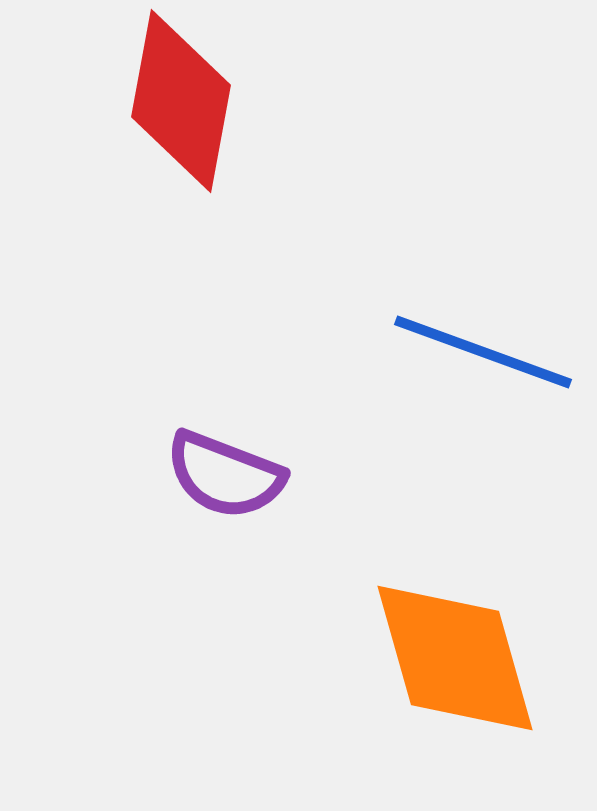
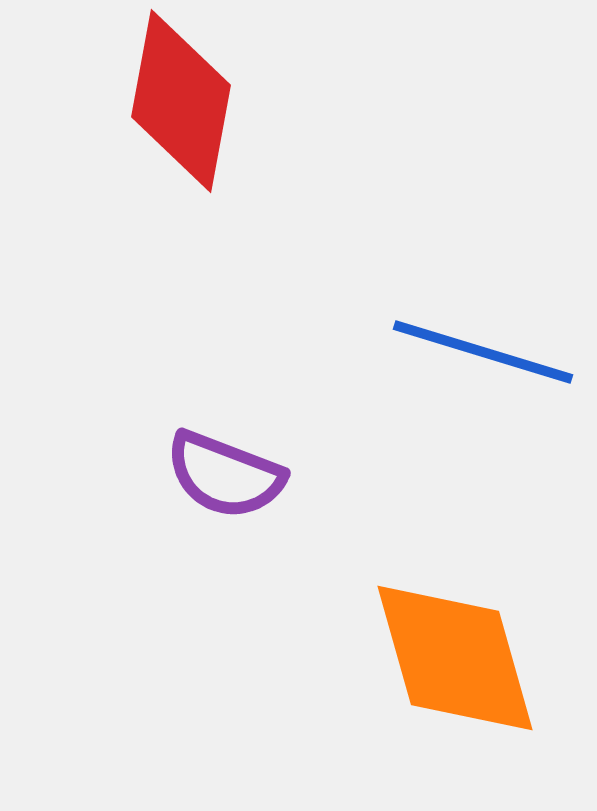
blue line: rotated 3 degrees counterclockwise
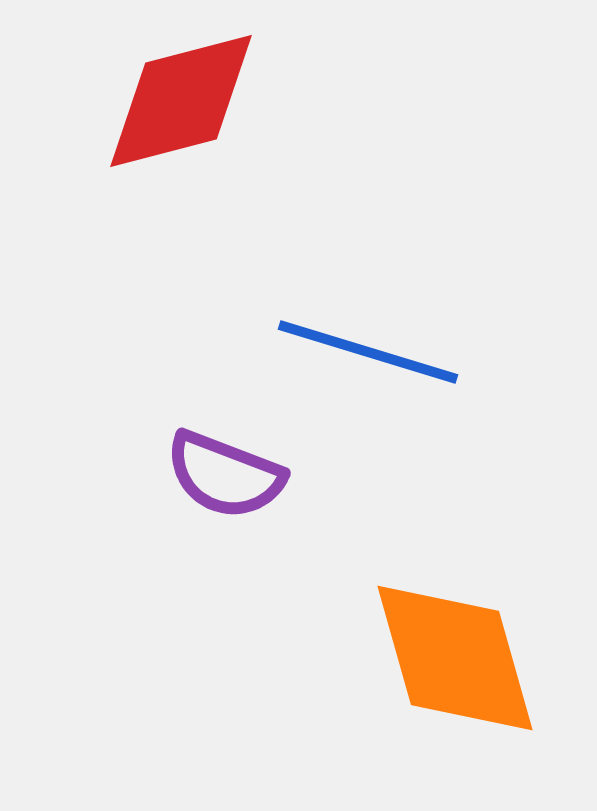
red diamond: rotated 65 degrees clockwise
blue line: moved 115 px left
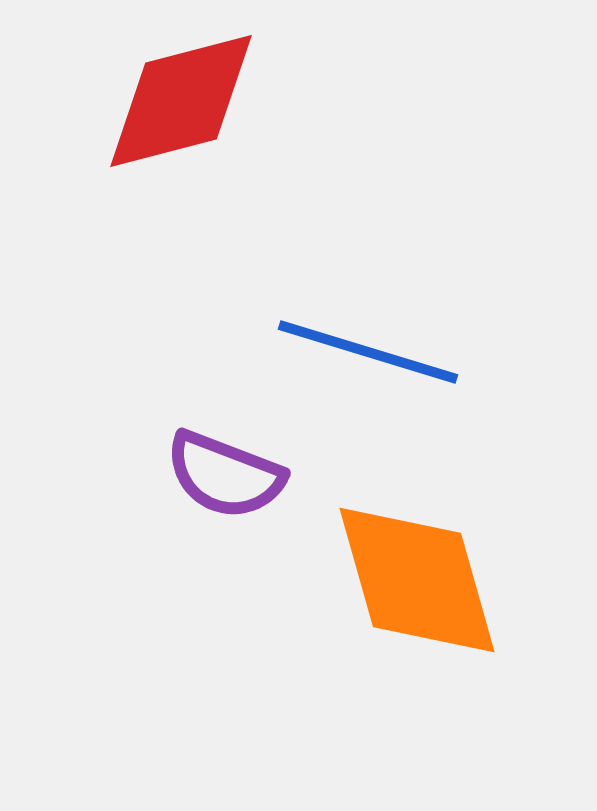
orange diamond: moved 38 px left, 78 px up
